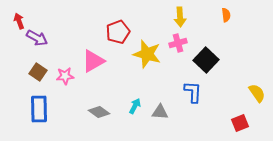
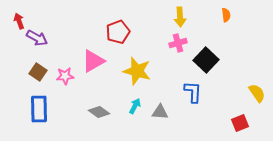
yellow star: moved 10 px left, 17 px down
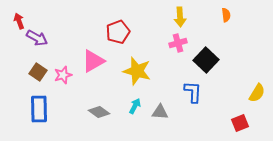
pink star: moved 2 px left, 1 px up; rotated 12 degrees counterclockwise
yellow semicircle: rotated 66 degrees clockwise
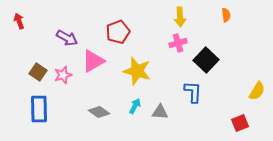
purple arrow: moved 30 px right
yellow semicircle: moved 2 px up
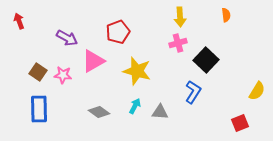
pink star: rotated 24 degrees clockwise
blue L-shape: rotated 30 degrees clockwise
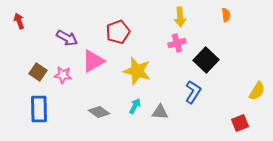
pink cross: moved 1 px left
